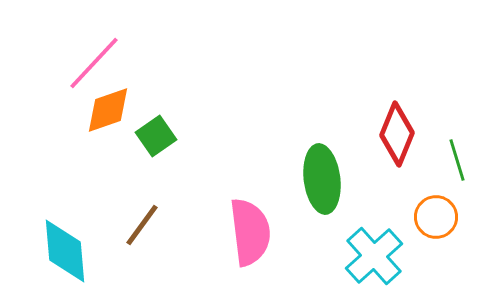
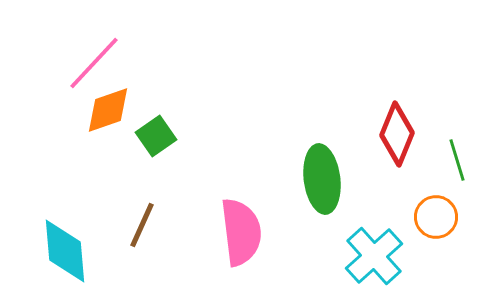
brown line: rotated 12 degrees counterclockwise
pink semicircle: moved 9 px left
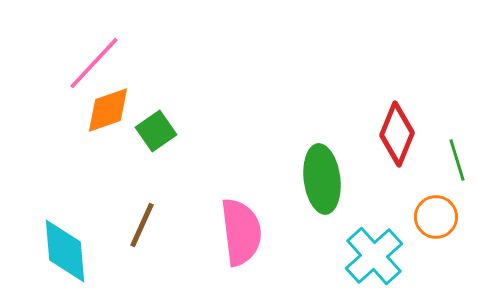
green square: moved 5 px up
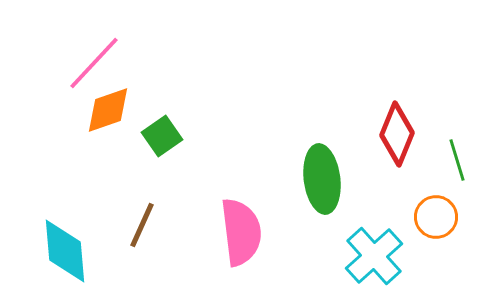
green square: moved 6 px right, 5 px down
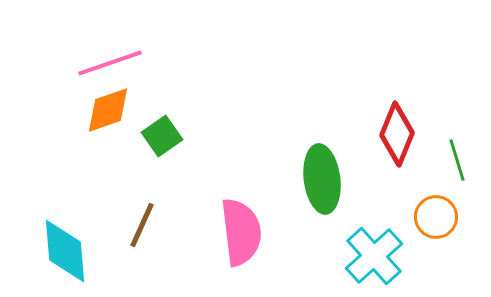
pink line: moved 16 px right; rotated 28 degrees clockwise
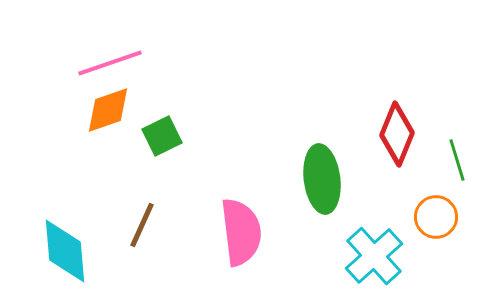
green square: rotated 9 degrees clockwise
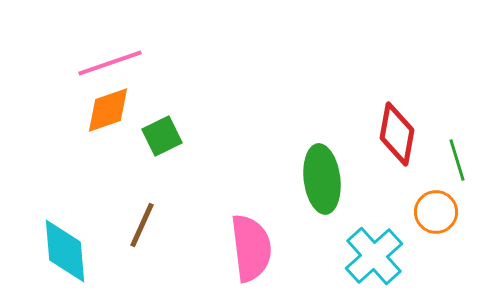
red diamond: rotated 12 degrees counterclockwise
orange circle: moved 5 px up
pink semicircle: moved 10 px right, 16 px down
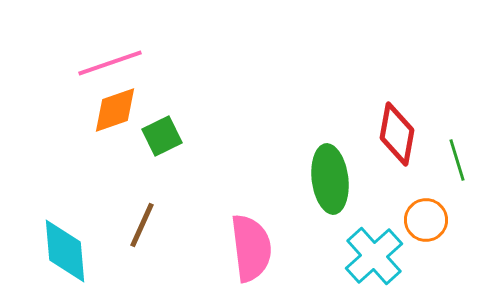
orange diamond: moved 7 px right
green ellipse: moved 8 px right
orange circle: moved 10 px left, 8 px down
